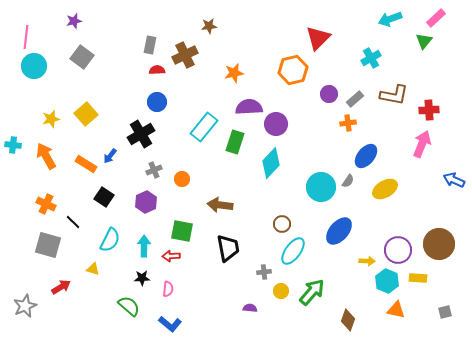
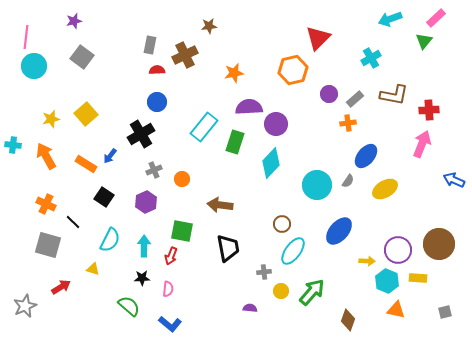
cyan circle at (321, 187): moved 4 px left, 2 px up
red arrow at (171, 256): rotated 66 degrees counterclockwise
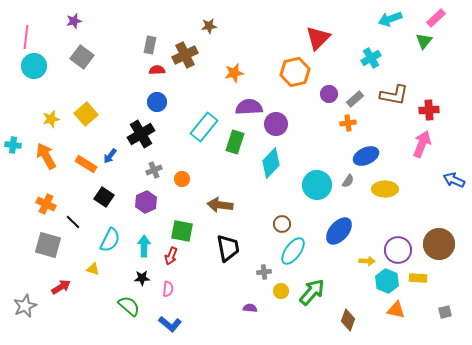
orange hexagon at (293, 70): moved 2 px right, 2 px down
blue ellipse at (366, 156): rotated 25 degrees clockwise
yellow ellipse at (385, 189): rotated 30 degrees clockwise
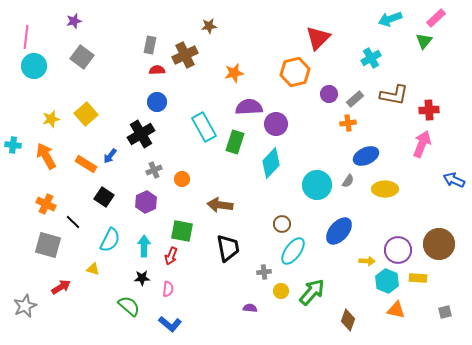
cyan rectangle at (204, 127): rotated 68 degrees counterclockwise
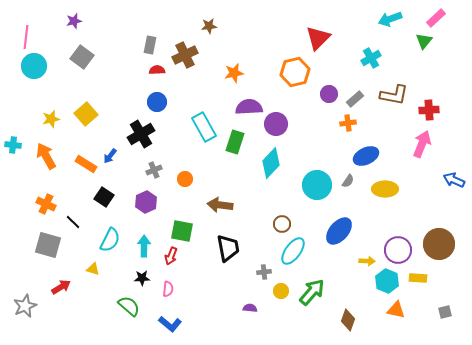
orange circle at (182, 179): moved 3 px right
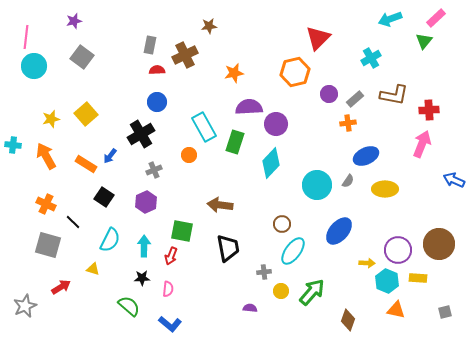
orange circle at (185, 179): moved 4 px right, 24 px up
yellow arrow at (367, 261): moved 2 px down
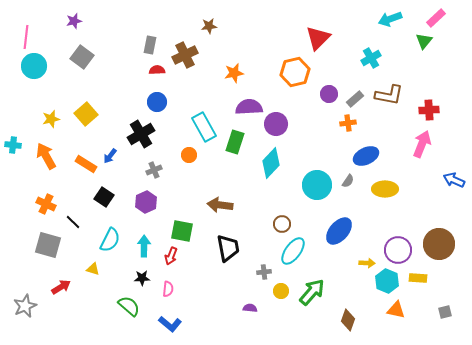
brown L-shape at (394, 95): moved 5 px left
